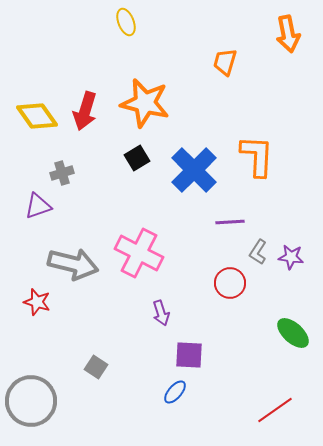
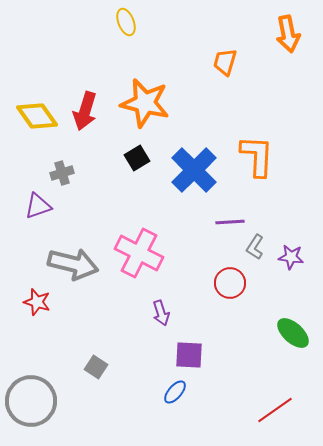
gray L-shape: moved 3 px left, 5 px up
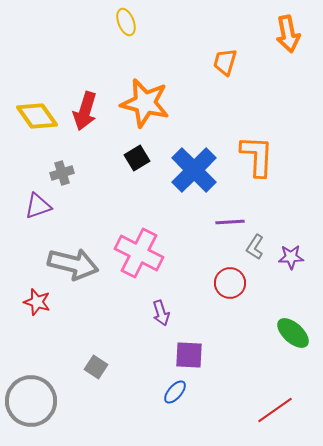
purple star: rotated 10 degrees counterclockwise
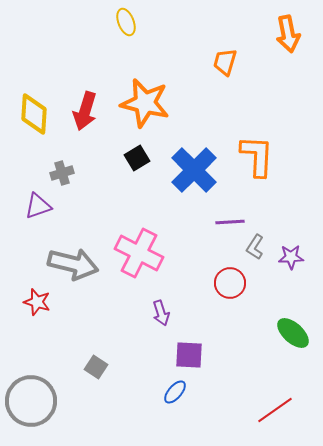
yellow diamond: moved 3 px left, 2 px up; rotated 39 degrees clockwise
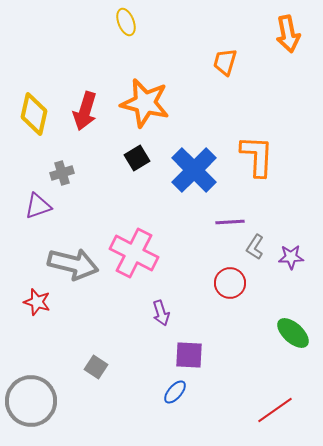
yellow diamond: rotated 9 degrees clockwise
pink cross: moved 5 px left
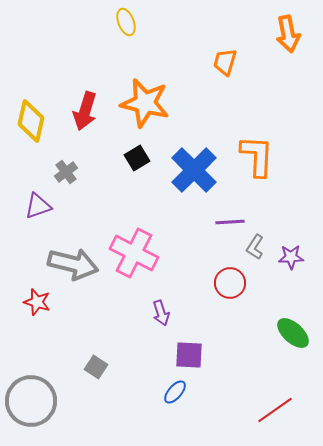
yellow diamond: moved 3 px left, 7 px down
gray cross: moved 4 px right, 1 px up; rotated 20 degrees counterclockwise
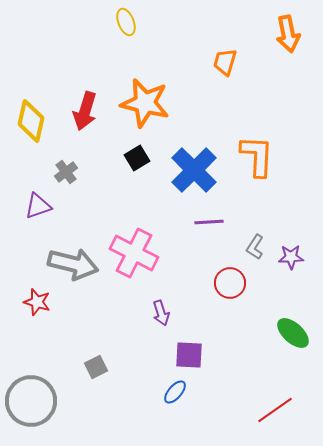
purple line: moved 21 px left
gray square: rotated 30 degrees clockwise
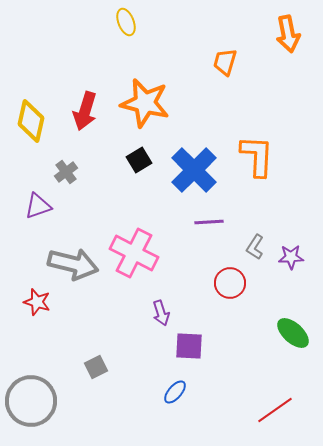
black square: moved 2 px right, 2 px down
purple square: moved 9 px up
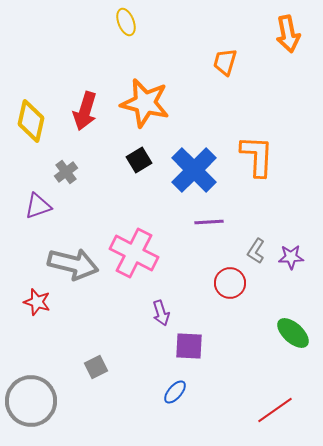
gray L-shape: moved 1 px right, 4 px down
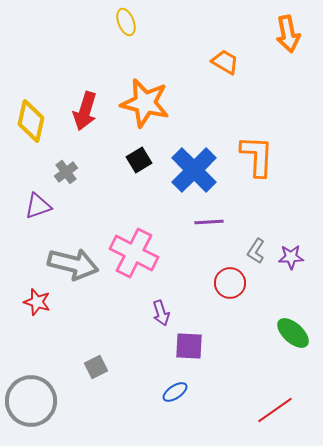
orange trapezoid: rotated 104 degrees clockwise
blue ellipse: rotated 15 degrees clockwise
